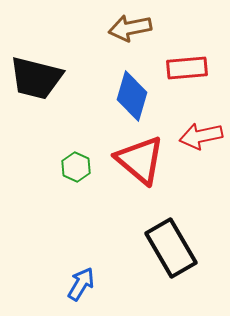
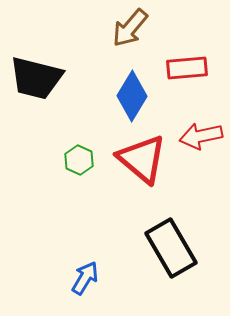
brown arrow: rotated 39 degrees counterclockwise
blue diamond: rotated 15 degrees clockwise
red triangle: moved 2 px right, 1 px up
green hexagon: moved 3 px right, 7 px up
blue arrow: moved 4 px right, 6 px up
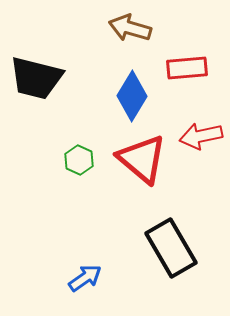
brown arrow: rotated 66 degrees clockwise
blue arrow: rotated 24 degrees clockwise
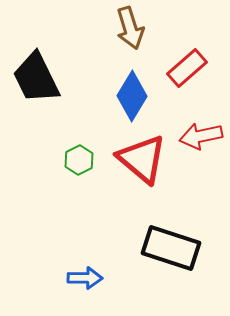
brown arrow: rotated 123 degrees counterclockwise
red rectangle: rotated 36 degrees counterclockwise
black trapezoid: rotated 50 degrees clockwise
green hexagon: rotated 8 degrees clockwise
black rectangle: rotated 42 degrees counterclockwise
blue arrow: rotated 36 degrees clockwise
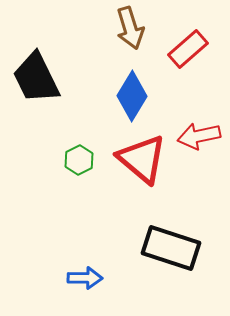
red rectangle: moved 1 px right, 19 px up
red arrow: moved 2 px left
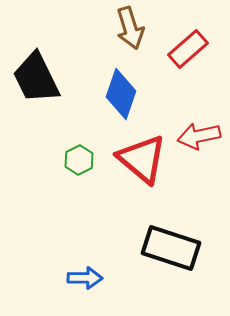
blue diamond: moved 11 px left, 2 px up; rotated 12 degrees counterclockwise
